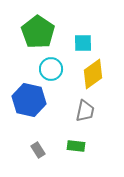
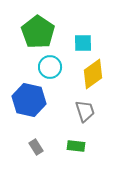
cyan circle: moved 1 px left, 2 px up
gray trapezoid: rotated 30 degrees counterclockwise
gray rectangle: moved 2 px left, 3 px up
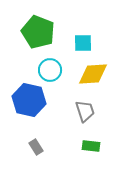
green pentagon: rotated 12 degrees counterclockwise
cyan circle: moved 3 px down
yellow diamond: rotated 32 degrees clockwise
green rectangle: moved 15 px right
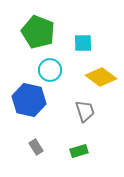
yellow diamond: moved 8 px right, 3 px down; rotated 40 degrees clockwise
green rectangle: moved 12 px left, 5 px down; rotated 24 degrees counterclockwise
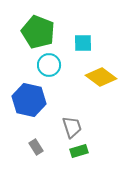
cyan circle: moved 1 px left, 5 px up
gray trapezoid: moved 13 px left, 16 px down
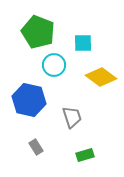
cyan circle: moved 5 px right
gray trapezoid: moved 10 px up
green rectangle: moved 6 px right, 4 px down
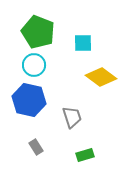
cyan circle: moved 20 px left
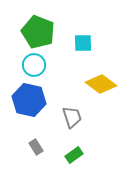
yellow diamond: moved 7 px down
green rectangle: moved 11 px left; rotated 18 degrees counterclockwise
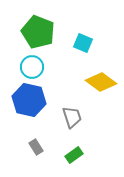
cyan square: rotated 24 degrees clockwise
cyan circle: moved 2 px left, 2 px down
yellow diamond: moved 2 px up
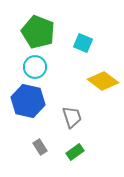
cyan circle: moved 3 px right
yellow diamond: moved 2 px right, 1 px up
blue hexagon: moved 1 px left, 1 px down
gray rectangle: moved 4 px right
green rectangle: moved 1 px right, 3 px up
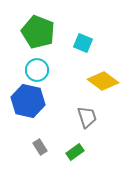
cyan circle: moved 2 px right, 3 px down
gray trapezoid: moved 15 px right
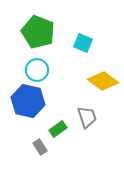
green rectangle: moved 17 px left, 23 px up
